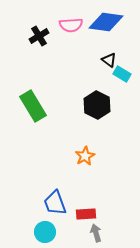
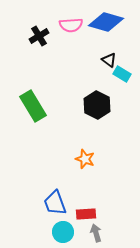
blue diamond: rotated 8 degrees clockwise
orange star: moved 3 px down; rotated 24 degrees counterclockwise
cyan circle: moved 18 px right
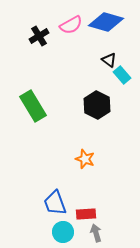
pink semicircle: rotated 25 degrees counterclockwise
cyan rectangle: moved 1 px down; rotated 18 degrees clockwise
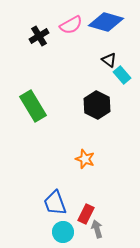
red rectangle: rotated 60 degrees counterclockwise
gray arrow: moved 1 px right, 4 px up
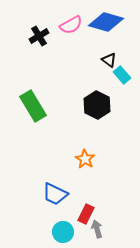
orange star: rotated 12 degrees clockwise
blue trapezoid: moved 9 px up; rotated 44 degrees counterclockwise
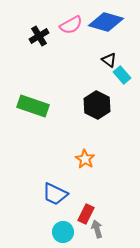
green rectangle: rotated 40 degrees counterclockwise
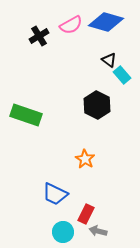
green rectangle: moved 7 px left, 9 px down
gray arrow: moved 1 px right, 2 px down; rotated 60 degrees counterclockwise
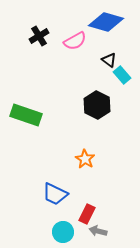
pink semicircle: moved 4 px right, 16 px down
red rectangle: moved 1 px right
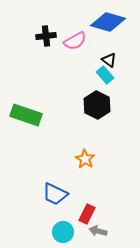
blue diamond: moved 2 px right
black cross: moved 7 px right; rotated 24 degrees clockwise
cyan rectangle: moved 17 px left
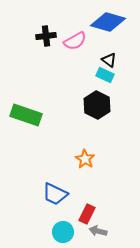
cyan rectangle: rotated 24 degrees counterclockwise
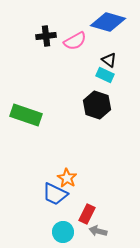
black hexagon: rotated 8 degrees counterclockwise
orange star: moved 18 px left, 19 px down
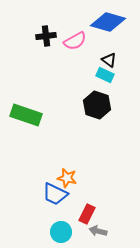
orange star: rotated 18 degrees counterclockwise
cyan circle: moved 2 px left
